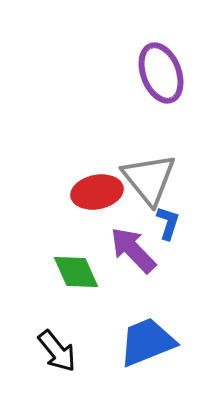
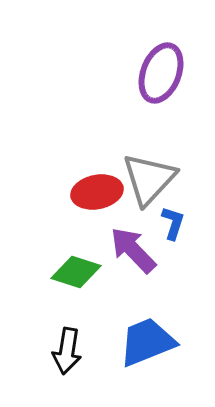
purple ellipse: rotated 42 degrees clockwise
gray triangle: rotated 22 degrees clockwise
blue L-shape: moved 5 px right
green diamond: rotated 48 degrees counterclockwise
black arrow: moved 10 px right; rotated 48 degrees clockwise
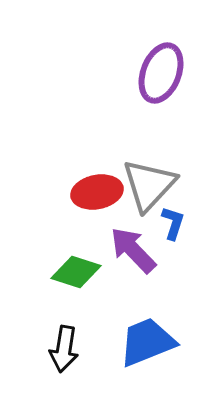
gray triangle: moved 6 px down
black arrow: moved 3 px left, 2 px up
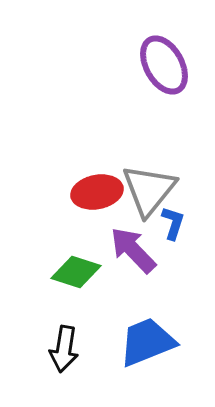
purple ellipse: moved 3 px right, 8 px up; rotated 50 degrees counterclockwise
gray triangle: moved 5 px down; rotated 4 degrees counterclockwise
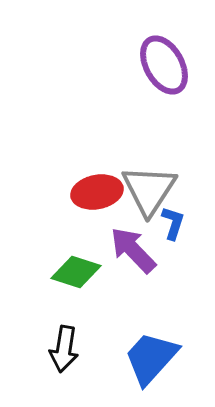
gray triangle: rotated 6 degrees counterclockwise
blue trapezoid: moved 4 px right, 16 px down; rotated 26 degrees counterclockwise
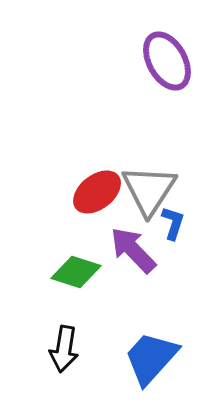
purple ellipse: moved 3 px right, 4 px up
red ellipse: rotated 27 degrees counterclockwise
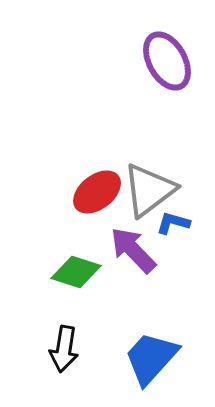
gray triangle: rotated 20 degrees clockwise
blue L-shape: rotated 92 degrees counterclockwise
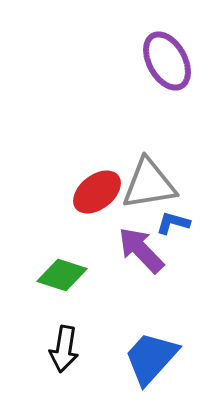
gray triangle: moved 6 px up; rotated 28 degrees clockwise
purple arrow: moved 8 px right
green diamond: moved 14 px left, 3 px down
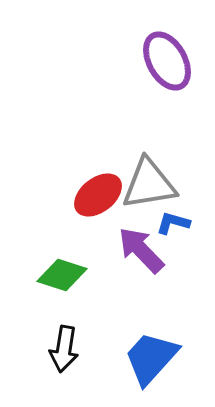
red ellipse: moved 1 px right, 3 px down
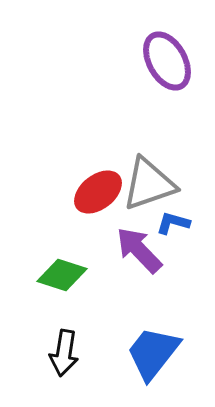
gray triangle: rotated 10 degrees counterclockwise
red ellipse: moved 3 px up
purple arrow: moved 2 px left
black arrow: moved 4 px down
blue trapezoid: moved 2 px right, 5 px up; rotated 4 degrees counterclockwise
